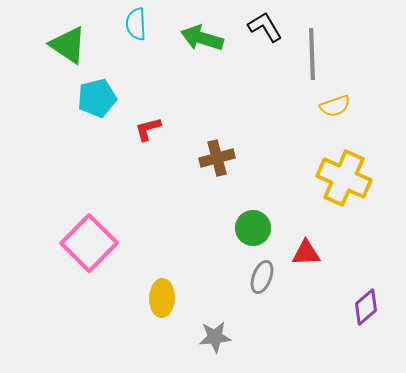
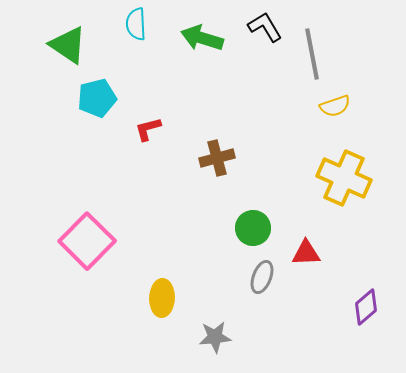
gray line: rotated 9 degrees counterclockwise
pink square: moved 2 px left, 2 px up
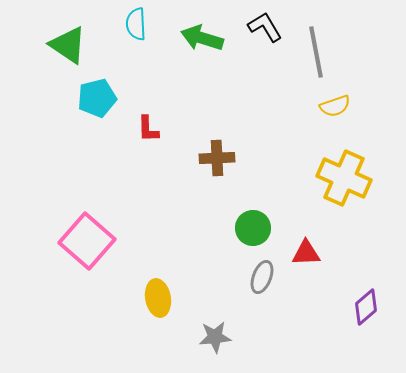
gray line: moved 4 px right, 2 px up
red L-shape: rotated 76 degrees counterclockwise
brown cross: rotated 12 degrees clockwise
pink square: rotated 4 degrees counterclockwise
yellow ellipse: moved 4 px left; rotated 12 degrees counterclockwise
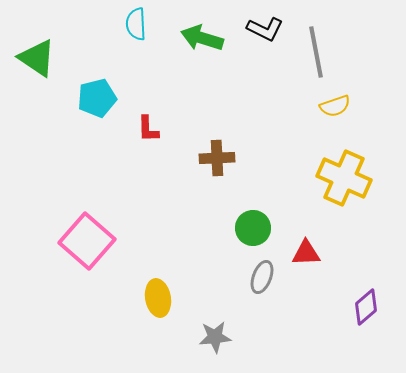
black L-shape: moved 2 px down; rotated 147 degrees clockwise
green triangle: moved 31 px left, 13 px down
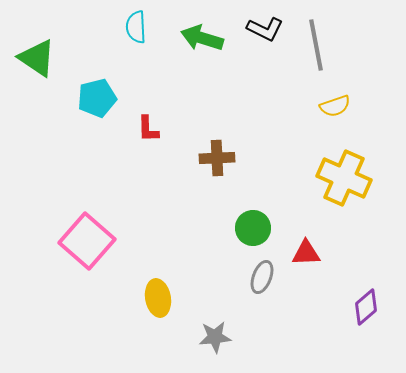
cyan semicircle: moved 3 px down
gray line: moved 7 px up
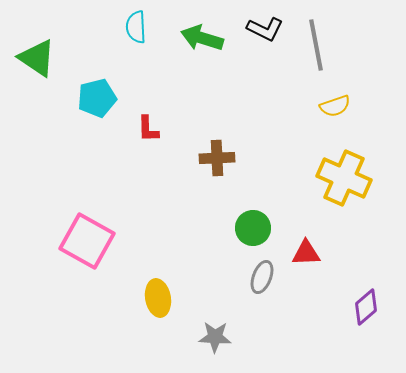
pink square: rotated 12 degrees counterclockwise
gray star: rotated 8 degrees clockwise
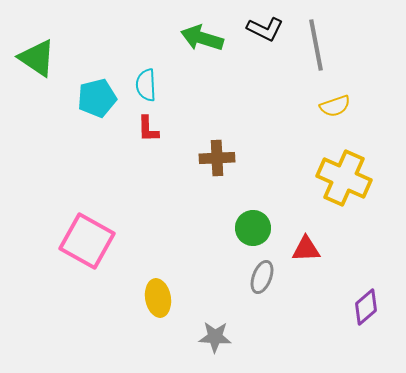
cyan semicircle: moved 10 px right, 58 px down
red triangle: moved 4 px up
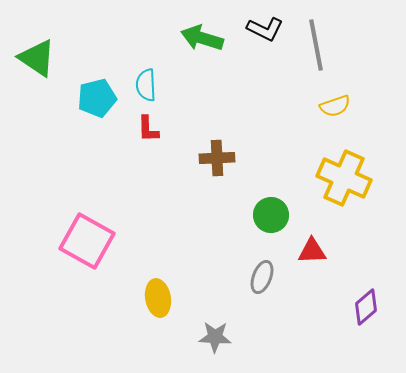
green circle: moved 18 px right, 13 px up
red triangle: moved 6 px right, 2 px down
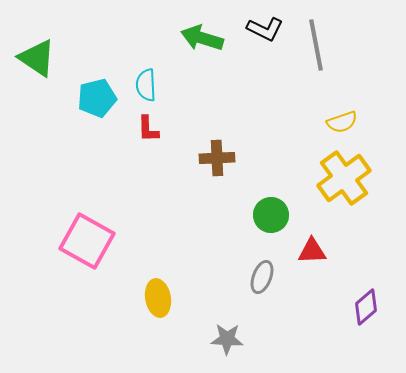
yellow semicircle: moved 7 px right, 16 px down
yellow cross: rotated 30 degrees clockwise
gray star: moved 12 px right, 2 px down
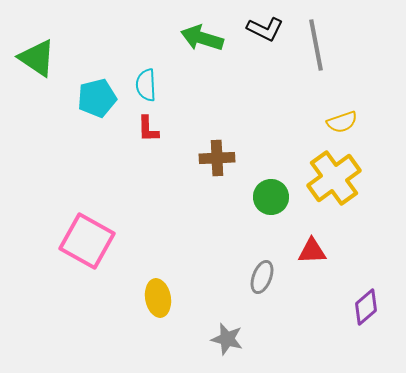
yellow cross: moved 10 px left
green circle: moved 18 px up
gray star: rotated 12 degrees clockwise
